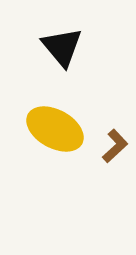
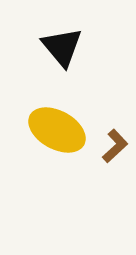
yellow ellipse: moved 2 px right, 1 px down
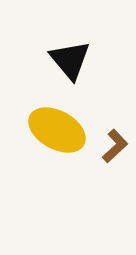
black triangle: moved 8 px right, 13 px down
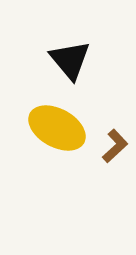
yellow ellipse: moved 2 px up
